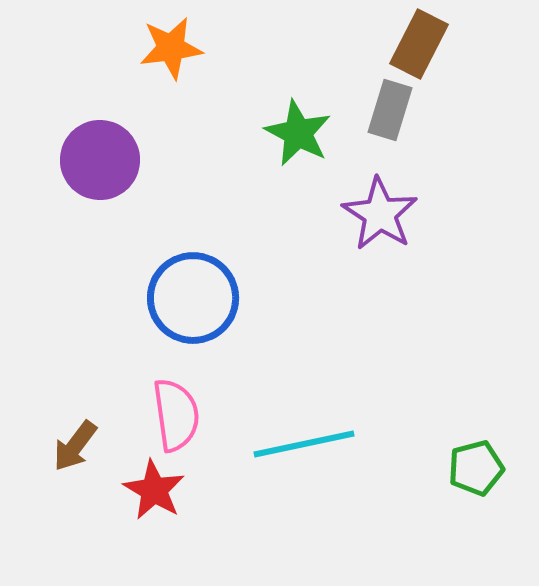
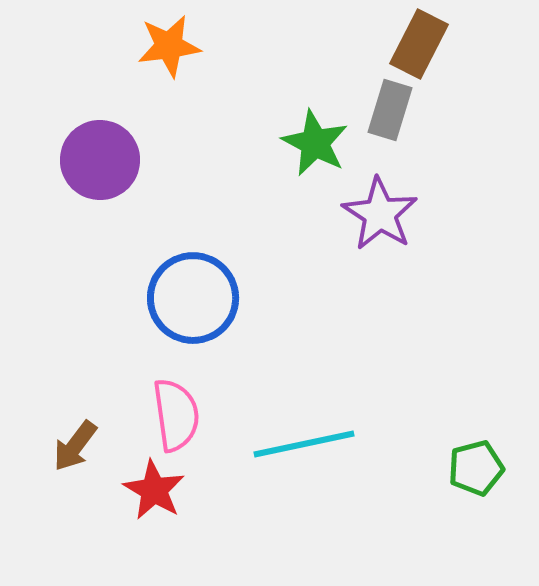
orange star: moved 2 px left, 2 px up
green star: moved 17 px right, 10 px down
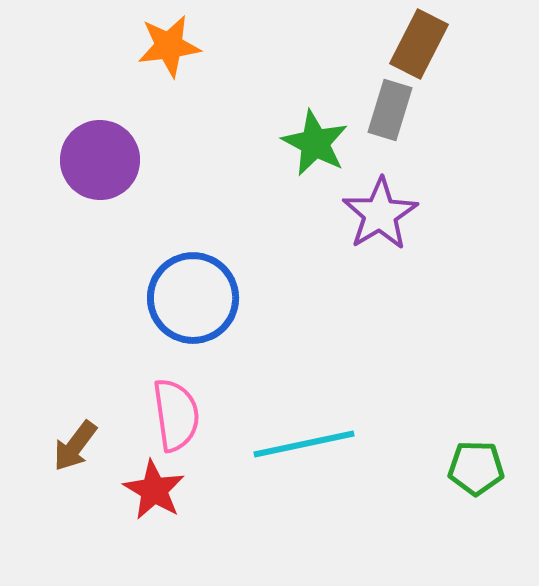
purple star: rotated 8 degrees clockwise
green pentagon: rotated 16 degrees clockwise
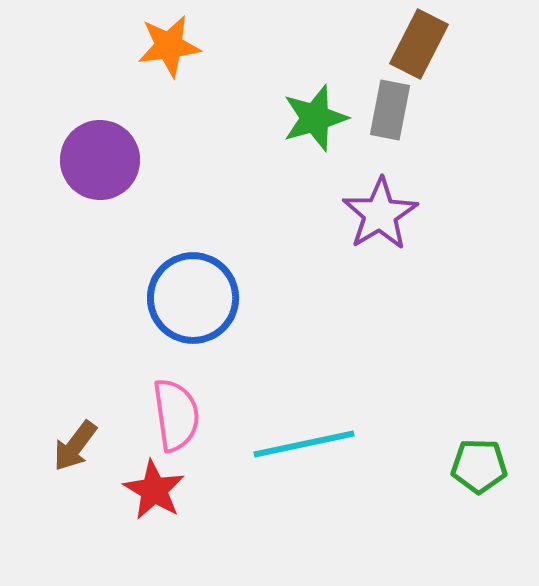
gray rectangle: rotated 6 degrees counterclockwise
green star: moved 25 px up; rotated 28 degrees clockwise
green pentagon: moved 3 px right, 2 px up
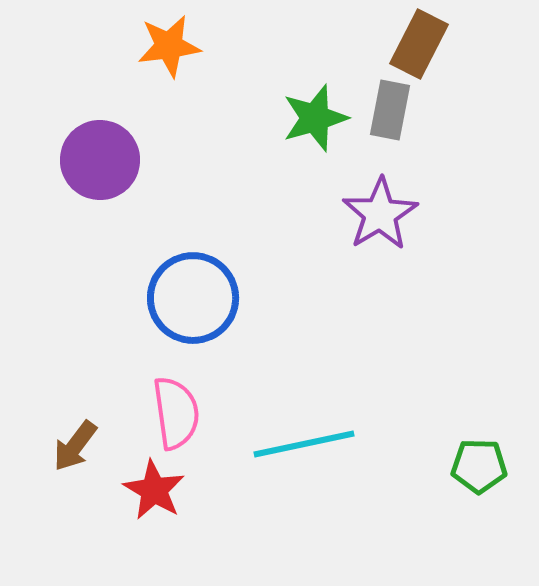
pink semicircle: moved 2 px up
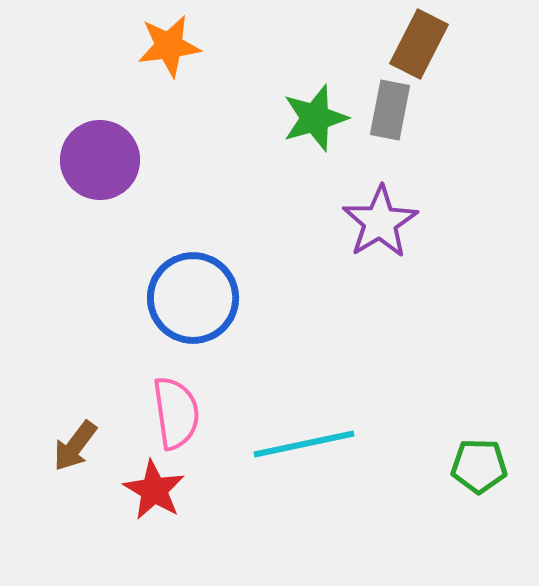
purple star: moved 8 px down
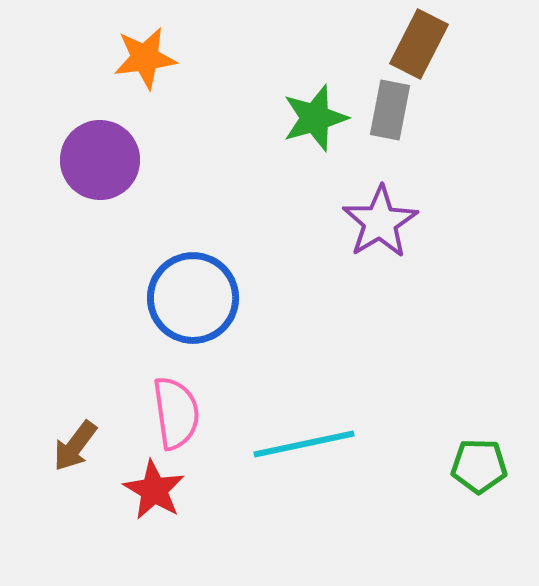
orange star: moved 24 px left, 12 px down
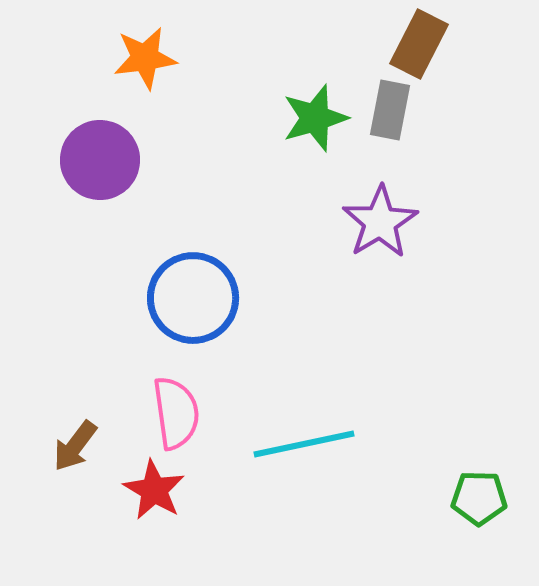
green pentagon: moved 32 px down
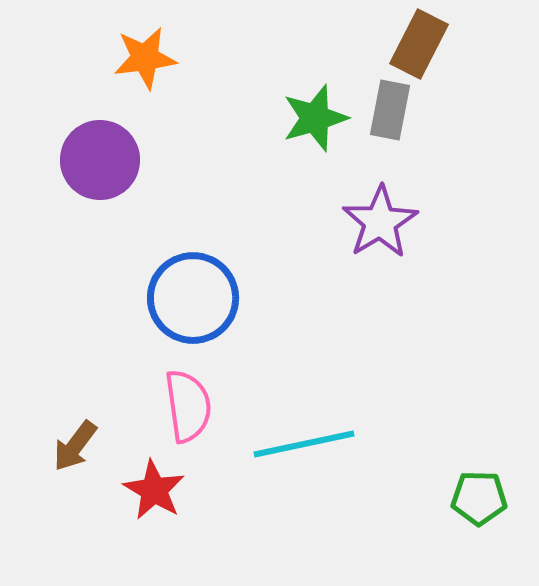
pink semicircle: moved 12 px right, 7 px up
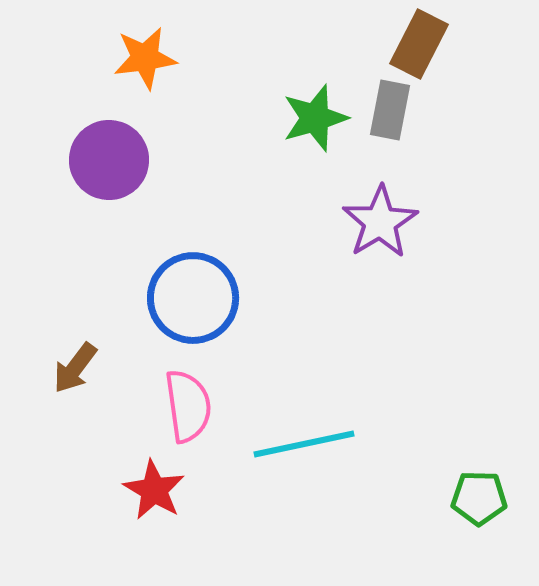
purple circle: moved 9 px right
brown arrow: moved 78 px up
